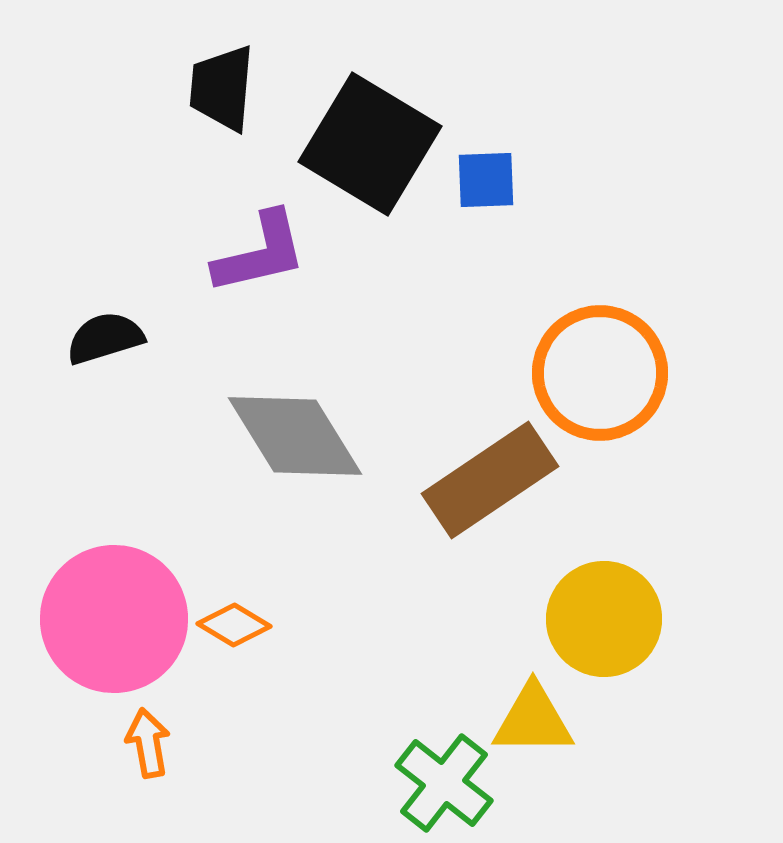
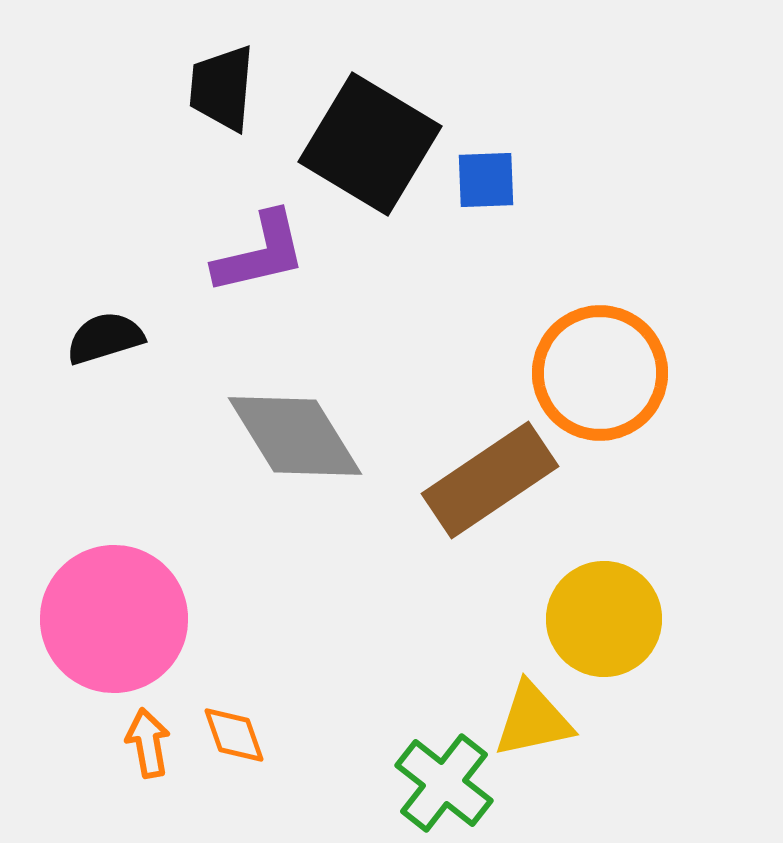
orange diamond: moved 110 px down; rotated 40 degrees clockwise
yellow triangle: rotated 12 degrees counterclockwise
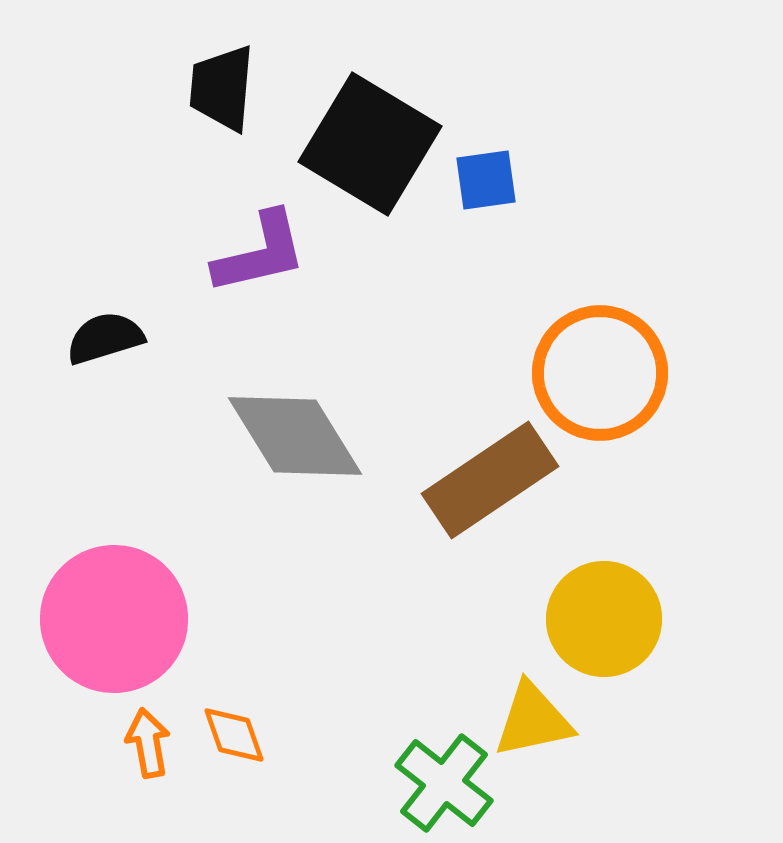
blue square: rotated 6 degrees counterclockwise
